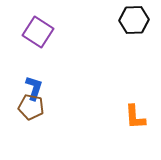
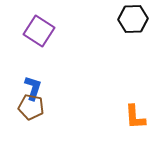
black hexagon: moved 1 px left, 1 px up
purple square: moved 1 px right, 1 px up
blue L-shape: moved 1 px left
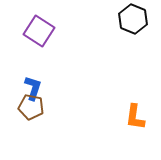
black hexagon: rotated 24 degrees clockwise
orange L-shape: rotated 12 degrees clockwise
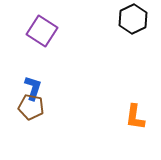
black hexagon: rotated 12 degrees clockwise
purple square: moved 3 px right
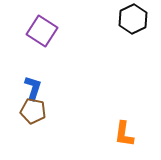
brown pentagon: moved 2 px right, 4 px down
orange L-shape: moved 11 px left, 17 px down
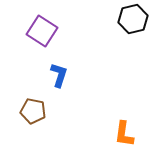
black hexagon: rotated 12 degrees clockwise
blue L-shape: moved 26 px right, 13 px up
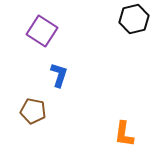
black hexagon: moved 1 px right
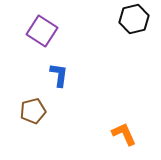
blue L-shape: rotated 10 degrees counterclockwise
brown pentagon: rotated 25 degrees counterclockwise
orange L-shape: rotated 148 degrees clockwise
